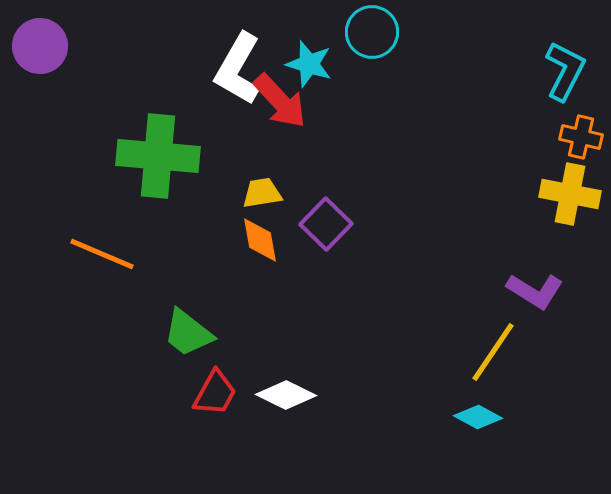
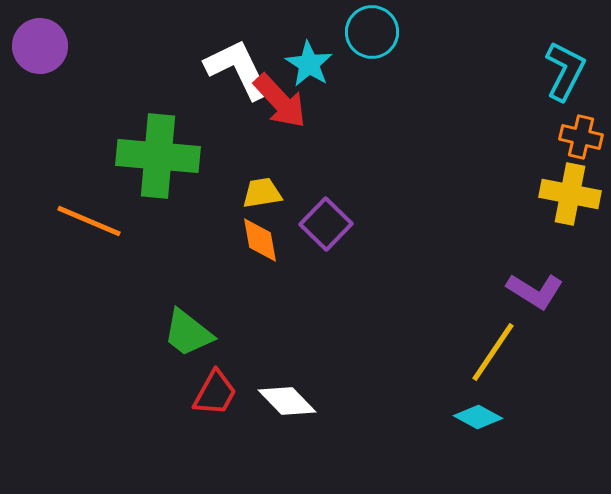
cyan star: rotated 15 degrees clockwise
white L-shape: rotated 124 degrees clockwise
orange line: moved 13 px left, 33 px up
white diamond: moved 1 px right, 6 px down; rotated 20 degrees clockwise
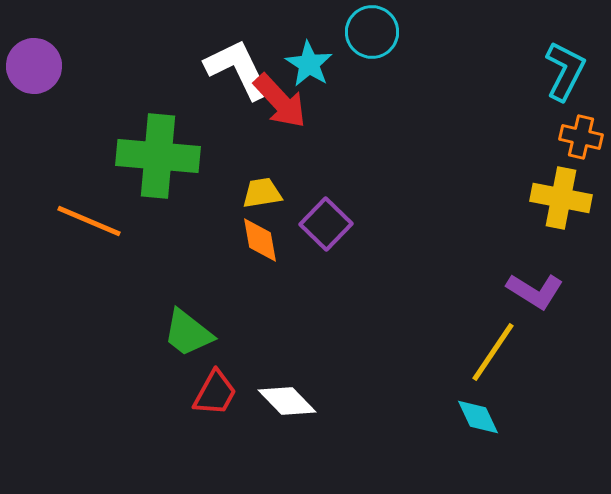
purple circle: moved 6 px left, 20 px down
yellow cross: moved 9 px left, 4 px down
cyan diamond: rotated 36 degrees clockwise
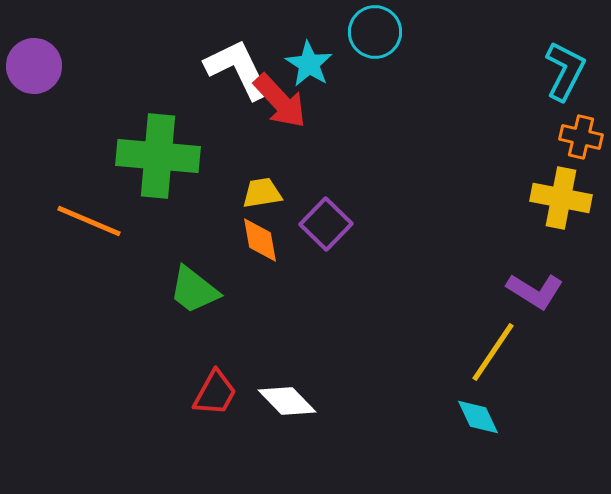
cyan circle: moved 3 px right
green trapezoid: moved 6 px right, 43 px up
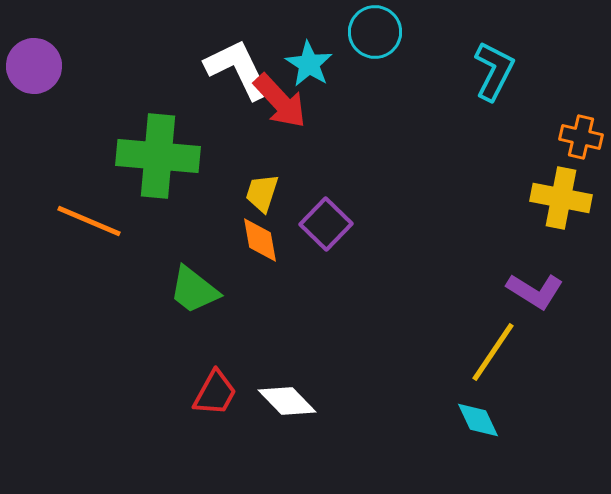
cyan L-shape: moved 71 px left
yellow trapezoid: rotated 63 degrees counterclockwise
cyan diamond: moved 3 px down
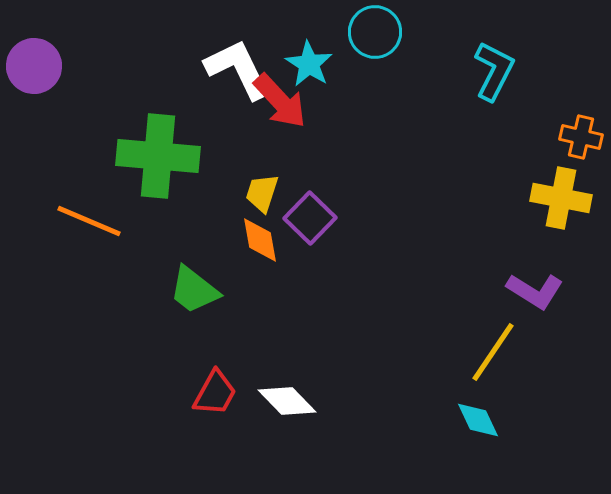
purple square: moved 16 px left, 6 px up
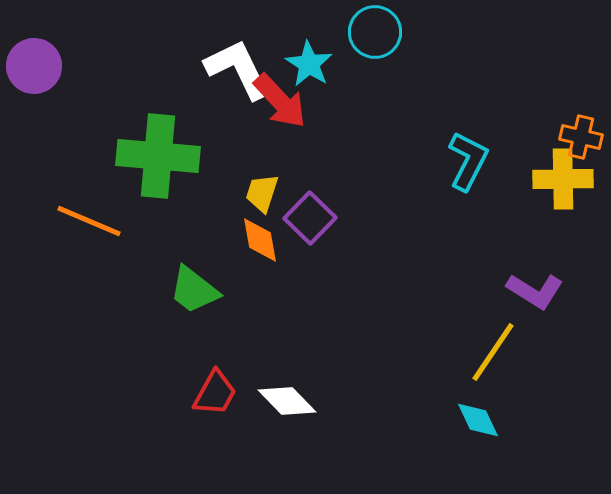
cyan L-shape: moved 26 px left, 90 px down
yellow cross: moved 2 px right, 19 px up; rotated 12 degrees counterclockwise
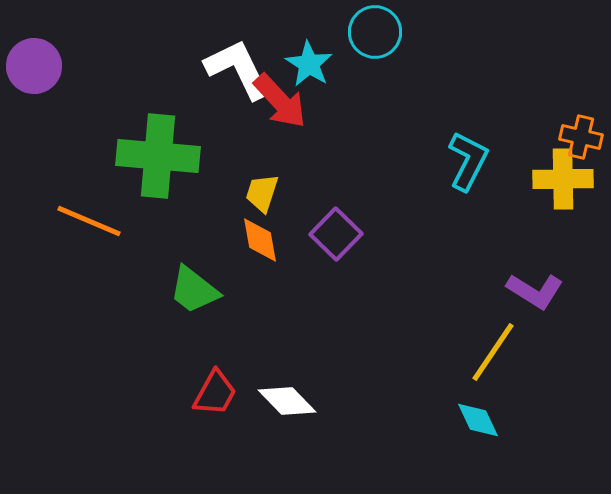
purple square: moved 26 px right, 16 px down
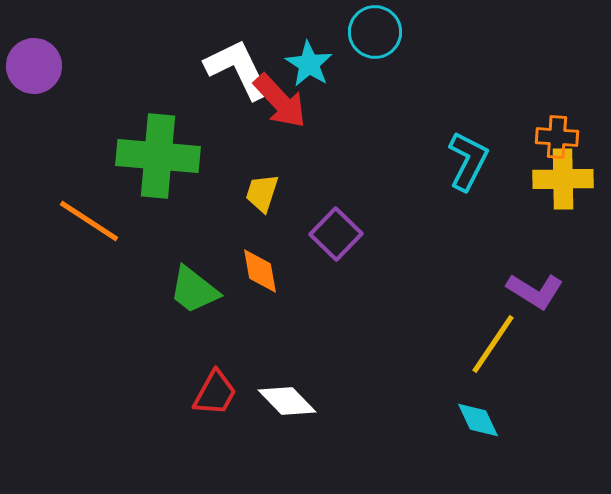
orange cross: moved 24 px left; rotated 9 degrees counterclockwise
orange line: rotated 10 degrees clockwise
orange diamond: moved 31 px down
yellow line: moved 8 px up
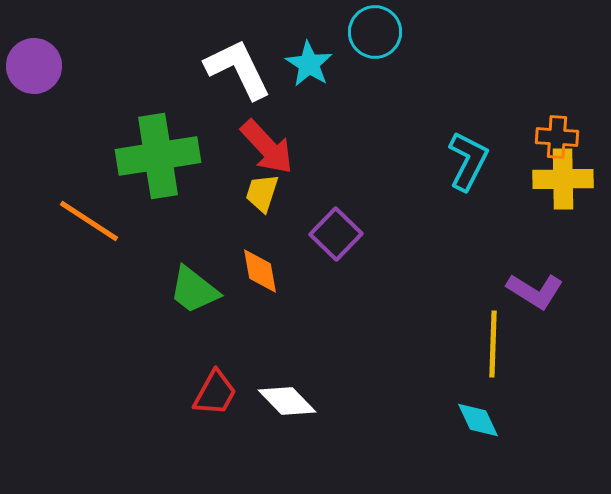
red arrow: moved 13 px left, 46 px down
green cross: rotated 14 degrees counterclockwise
yellow line: rotated 32 degrees counterclockwise
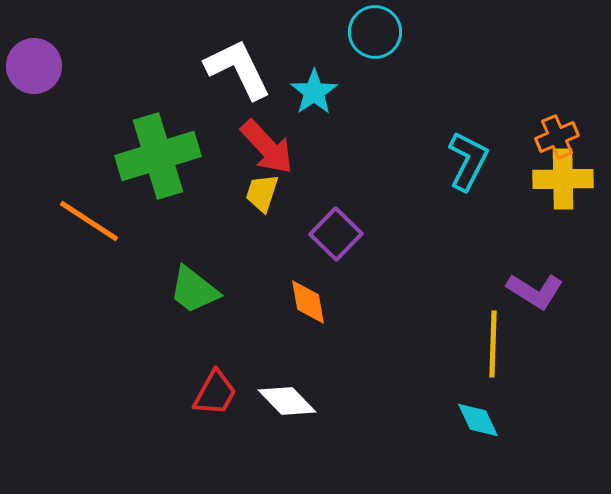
cyan star: moved 5 px right, 28 px down; rotated 6 degrees clockwise
orange cross: rotated 27 degrees counterclockwise
green cross: rotated 8 degrees counterclockwise
orange diamond: moved 48 px right, 31 px down
